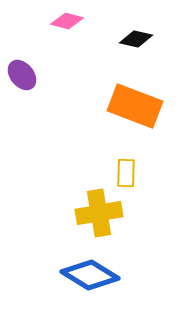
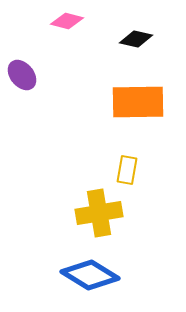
orange rectangle: moved 3 px right, 4 px up; rotated 22 degrees counterclockwise
yellow rectangle: moved 1 px right, 3 px up; rotated 8 degrees clockwise
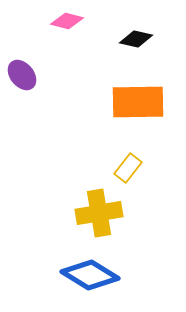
yellow rectangle: moved 1 px right, 2 px up; rotated 28 degrees clockwise
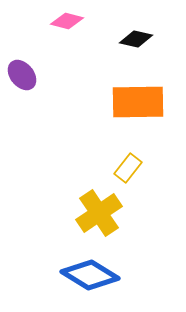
yellow cross: rotated 24 degrees counterclockwise
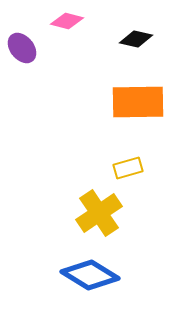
purple ellipse: moved 27 px up
yellow rectangle: rotated 36 degrees clockwise
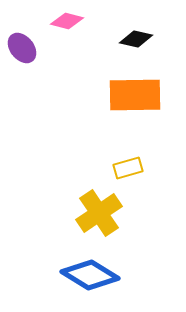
orange rectangle: moved 3 px left, 7 px up
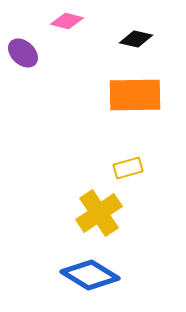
purple ellipse: moved 1 px right, 5 px down; rotated 8 degrees counterclockwise
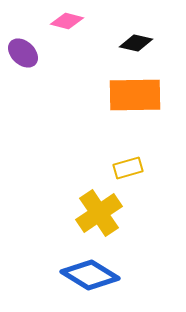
black diamond: moved 4 px down
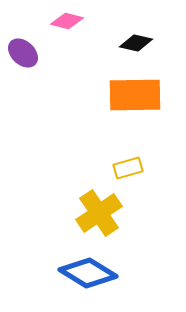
blue diamond: moved 2 px left, 2 px up
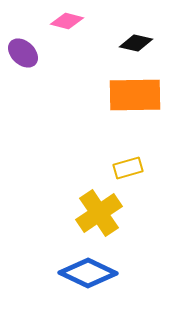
blue diamond: rotated 6 degrees counterclockwise
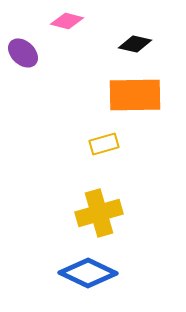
black diamond: moved 1 px left, 1 px down
yellow rectangle: moved 24 px left, 24 px up
yellow cross: rotated 18 degrees clockwise
